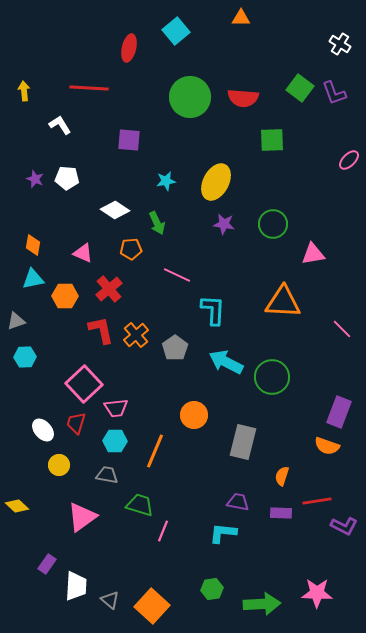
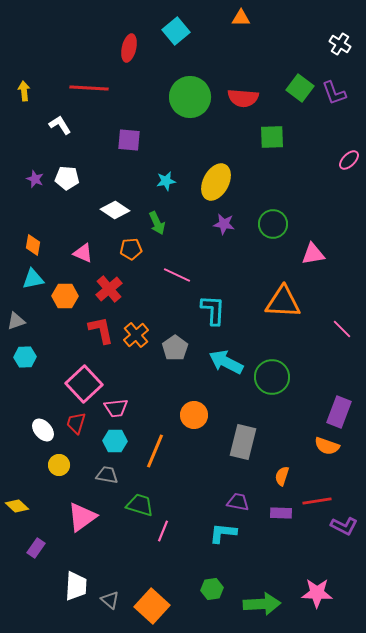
green square at (272, 140): moved 3 px up
purple rectangle at (47, 564): moved 11 px left, 16 px up
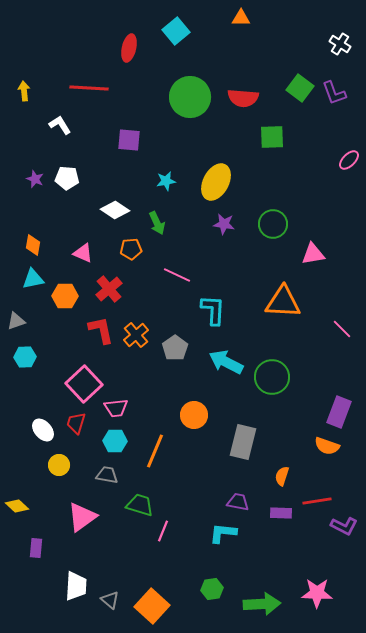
purple rectangle at (36, 548): rotated 30 degrees counterclockwise
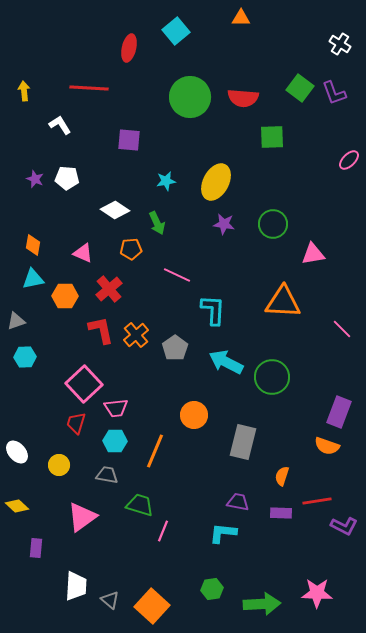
white ellipse at (43, 430): moved 26 px left, 22 px down
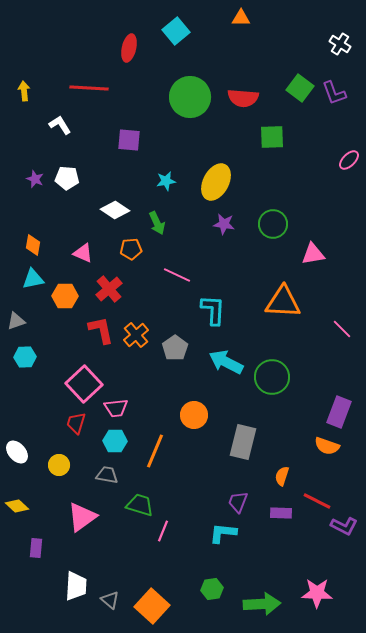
red line at (317, 501): rotated 36 degrees clockwise
purple trapezoid at (238, 502): rotated 80 degrees counterclockwise
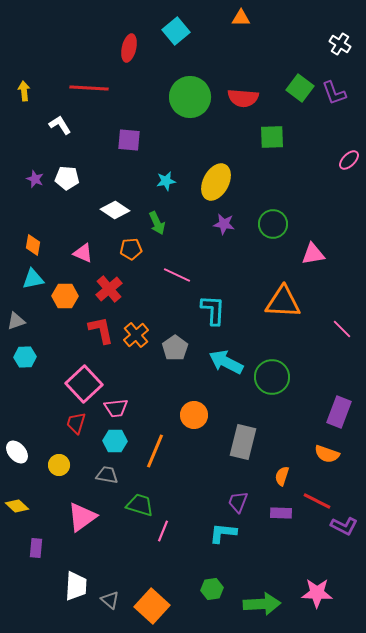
orange semicircle at (327, 446): moved 8 px down
